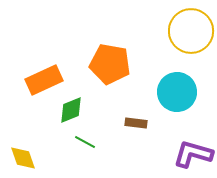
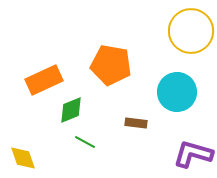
orange pentagon: moved 1 px right, 1 px down
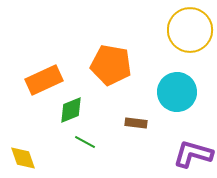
yellow circle: moved 1 px left, 1 px up
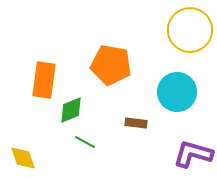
orange rectangle: rotated 57 degrees counterclockwise
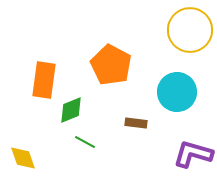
orange pentagon: rotated 18 degrees clockwise
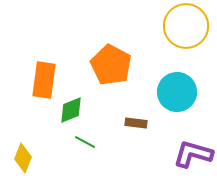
yellow circle: moved 4 px left, 4 px up
yellow diamond: rotated 40 degrees clockwise
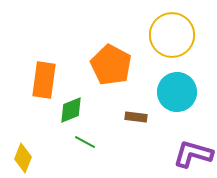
yellow circle: moved 14 px left, 9 px down
brown rectangle: moved 6 px up
